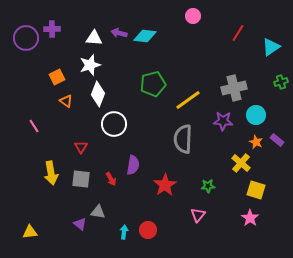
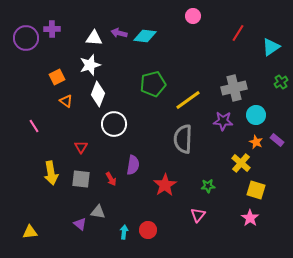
green cross: rotated 16 degrees counterclockwise
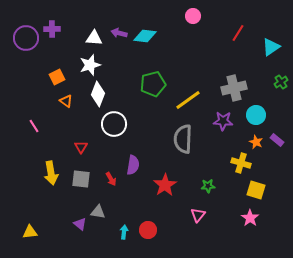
yellow cross: rotated 24 degrees counterclockwise
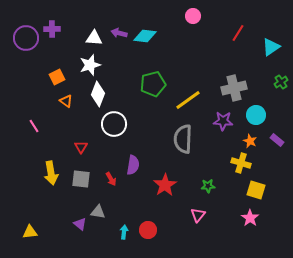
orange star: moved 6 px left, 1 px up
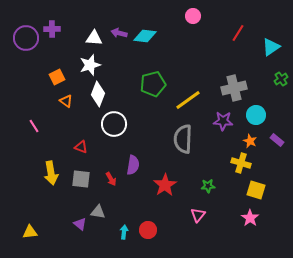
green cross: moved 3 px up
red triangle: rotated 40 degrees counterclockwise
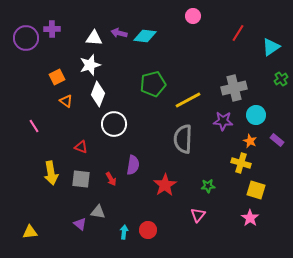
yellow line: rotated 8 degrees clockwise
